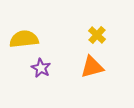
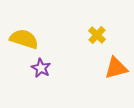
yellow semicircle: rotated 24 degrees clockwise
orange triangle: moved 24 px right, 1 px down
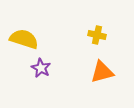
yellow cross: rotated 30 degrees counterclockwise
orange triangle: moved 14 px left, 4 px down
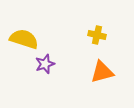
purple star: moved 4 px right, 4 px up; rotated 24 degrees clockwise
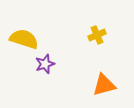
yellow cross: rotated 36 degrees counterclockwise
orange triangle: moved 2 px right, 13 px down
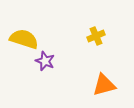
yellow cross: moved 1 px left, 1 px down
purple star: moved 3 px up; rotated 30 degrees counterclockwise
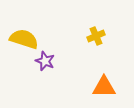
orange triangle: moved 2 px down; rotated 15 degrees clockwise
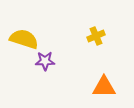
purple star: rotated 24 degrees counterclockwise
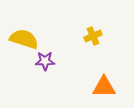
yellow cross: moved 3 px left
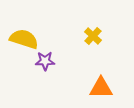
yellow cross: rotated 24 degrees counterclockwise
orange triangle: moved 3 px left, 1 px down
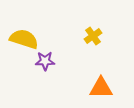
yellow cross: rotated 12 degrees clockwise
